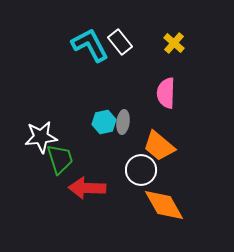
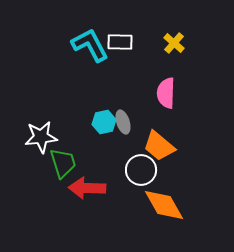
white rectangle: rotated 50 degrees counterclockwise
gray ellipse: rotated 25 degrees counterclockwise
green trapezoid: moved 3 px right, 4 px down
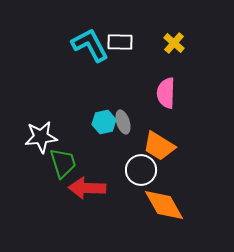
orange trapezoid: rotated 8 degrees counterclockwise
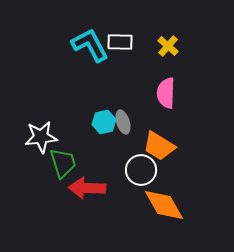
yellow cross: moved 6 px left, 3 px down
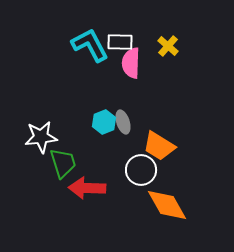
pink semicircle: moved 35 px left, 30 px up
cyan hexagon: rotated 10 degrees counterclockwise
orange diamond: moved 3 px right
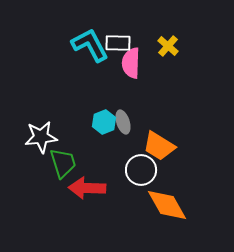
white rectangle: moved 2 px left, 1 px down
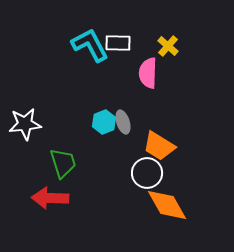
pink semicircle: moved 17 px right, 10 px down
white star: moved 16 px left, 13 px up
white circle: moved 6 px right, 3 px down
red arrow: moved 37 px left, 10 px down
